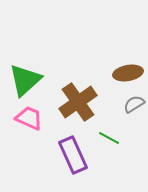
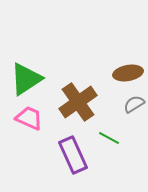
green triangle: moved 1 px right, 1 px up; rotated 9 degrees clockwise
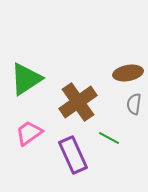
gray semicircle: rotated 50 degrees counterclockwise
pink trapezoid: moved 15 px down; rotated 60 degrees counterclockwise
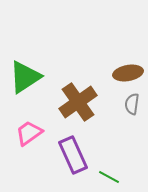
green triangle: moved 1 px left, 2 px up
gray semicircle: moved 2 px left
green line: moved 39 px down
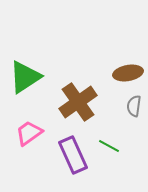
gray semicircle: moved 2 px right, 2 px down
green line: moved 31 px up
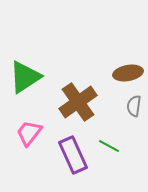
pink trapezoid: rotated 16 degrees counterclockwise
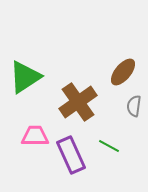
brown ellipse: moved 5 px left, 1 px up; rotated 40 degrees counterclockwise
pink trapezoid: moved 6 px right, 3 px down; rotated 52 degrees clockwise
purple rectangle: moved 2 px left
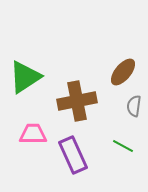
brown cross: moved 1 px left, 1 px up; rotated 24 degrees clockwise
pink trapezoid: moved 2 px left, 2 px up
green line: moved 14 px right
purple rectangle: moved 2 px right
